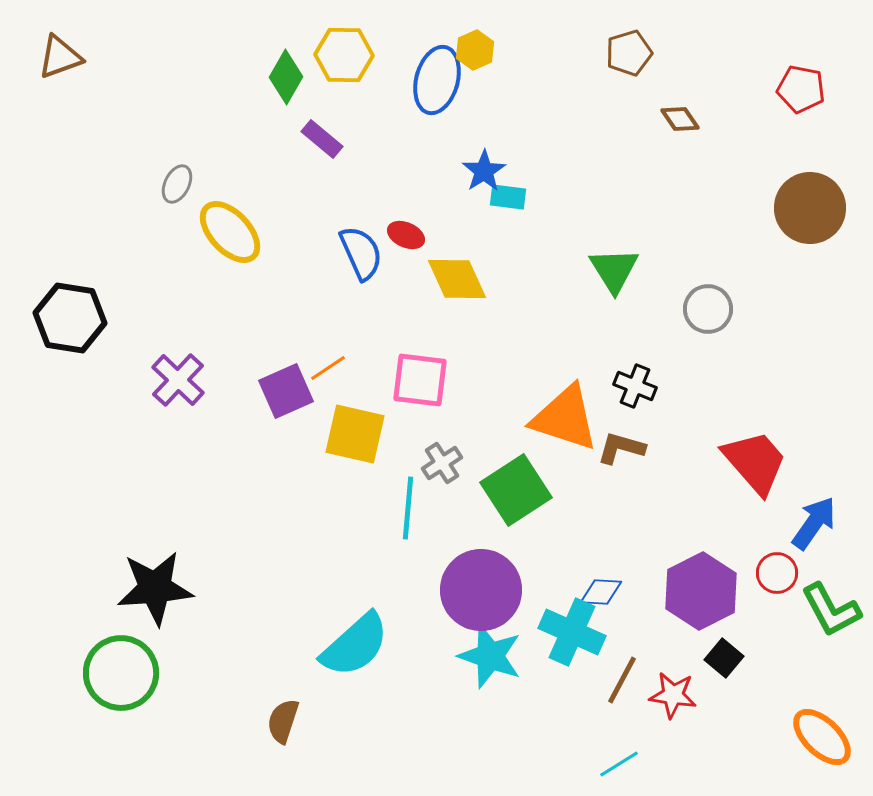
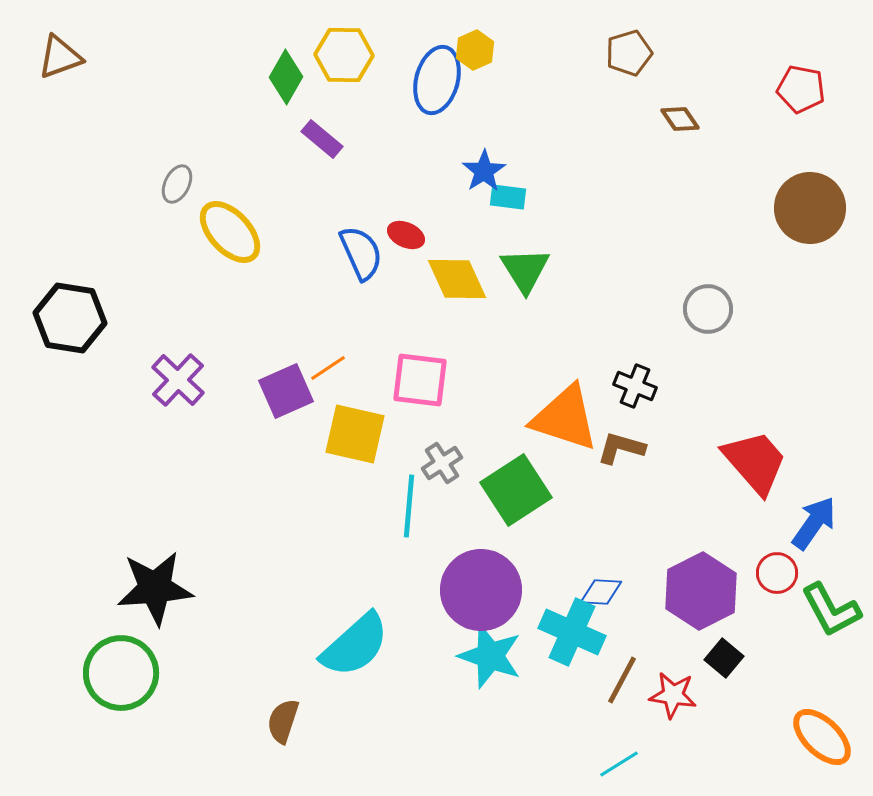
green triangle at (614, 270): moved 89 px left
cyan line at (408, 508): moved 1 px right, 2 px up
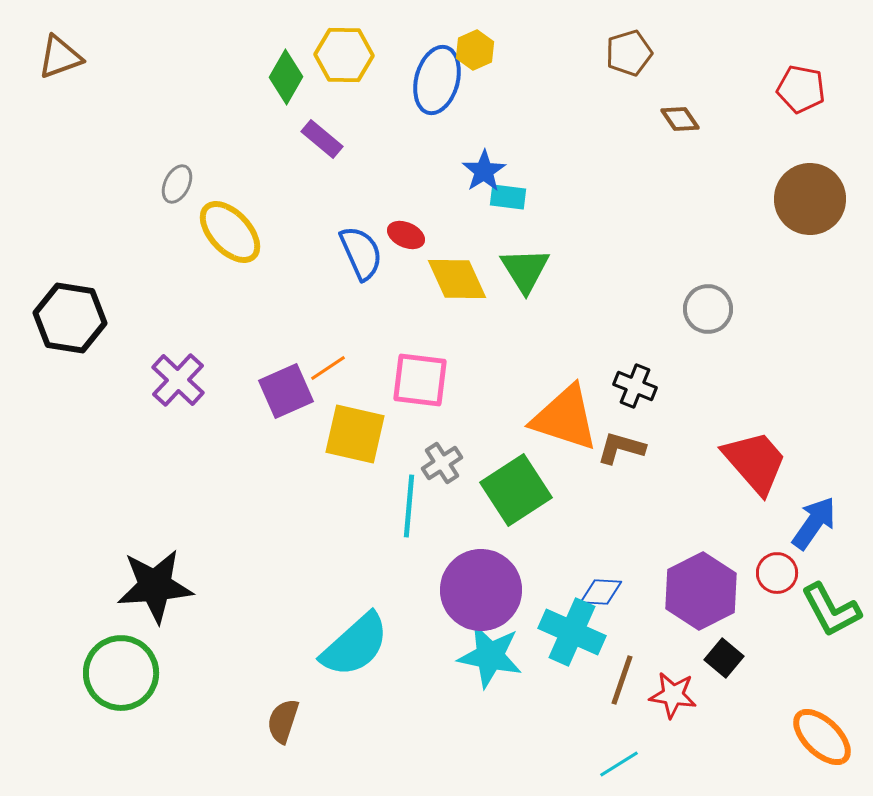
brown circle at (810, 208): moved 9 px up
black star at (155, 588): moved 2 px up
cyan star at (490, 656): rotated 8 degrees counterclockwise
brown line at (622, 680): rotated 9 degrees counterclockwise
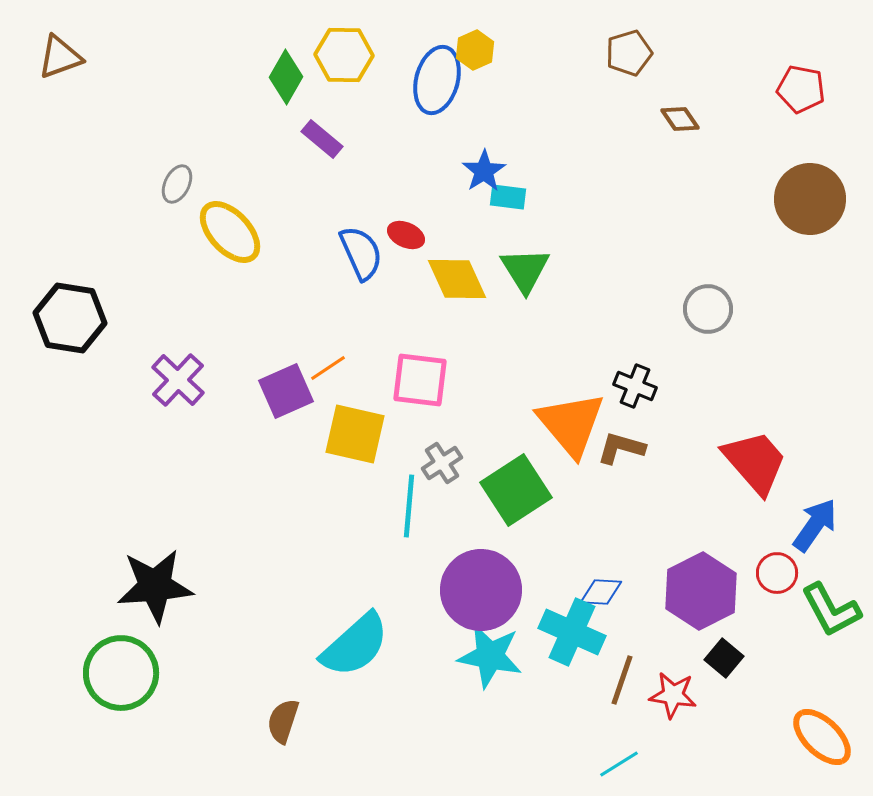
orange triangle at (565, 418): moved 6 px right, 6 px down; rotated 32 degrees clockwise
blue arrow at (814, 523): moved 1 px right, 2 px down
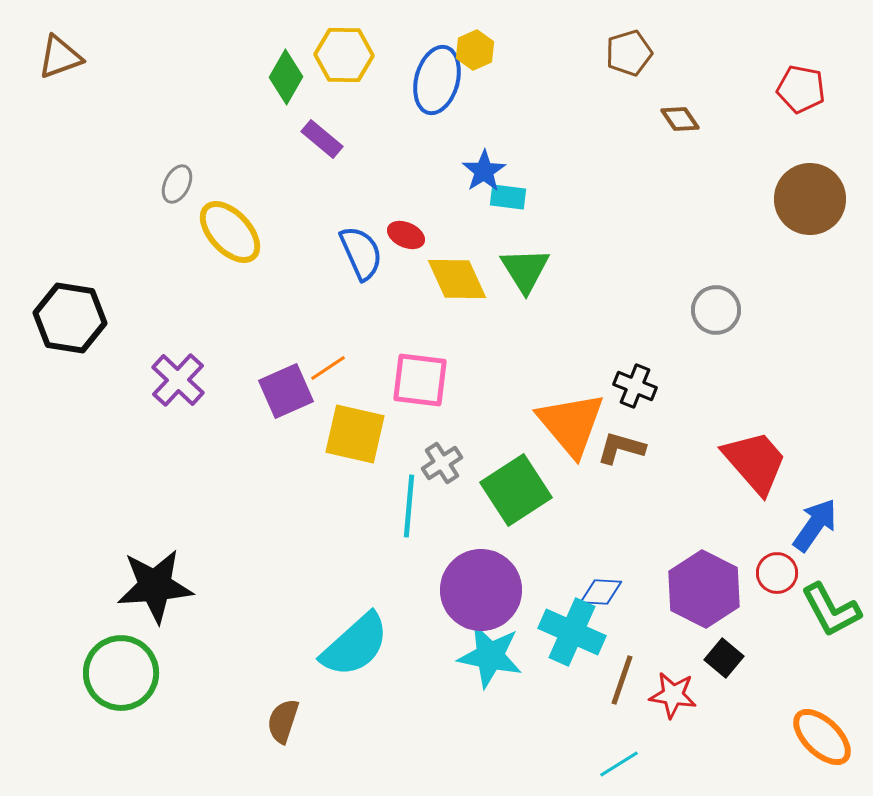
gray circle at (708, 309): moved 8 px right, 1 px down
purple hexagon at (701, 591): moved 3 px right, 2 px up; rotated 6 degrees counterclockwise
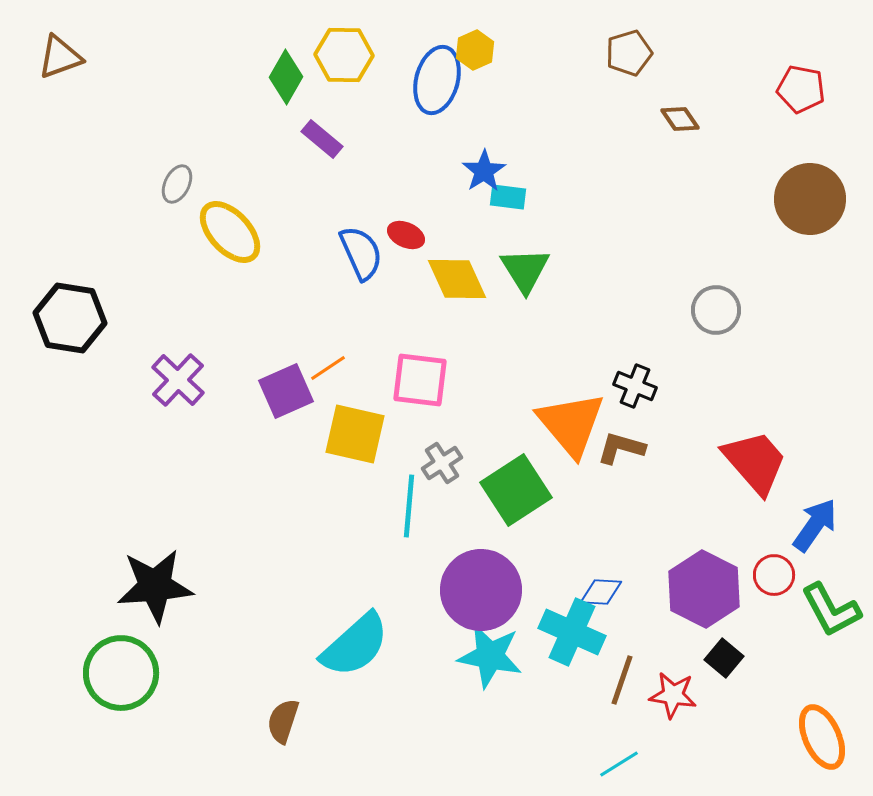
red circle at (777, 573): moved 3 px left, 2 px down
orange ellipse at (822, 737): rotated 22 degrees clockwise
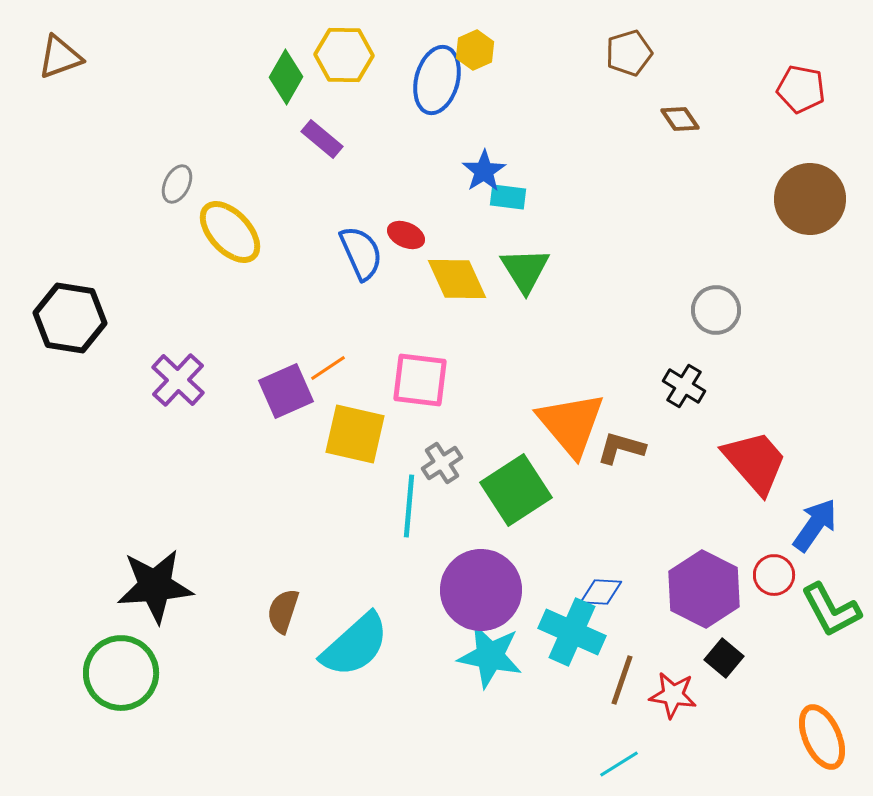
black cross at (635, 386): moved 49 px right; rotated 9 degrees clockwise
brown semicircle at (283, 721): moved 110 px up
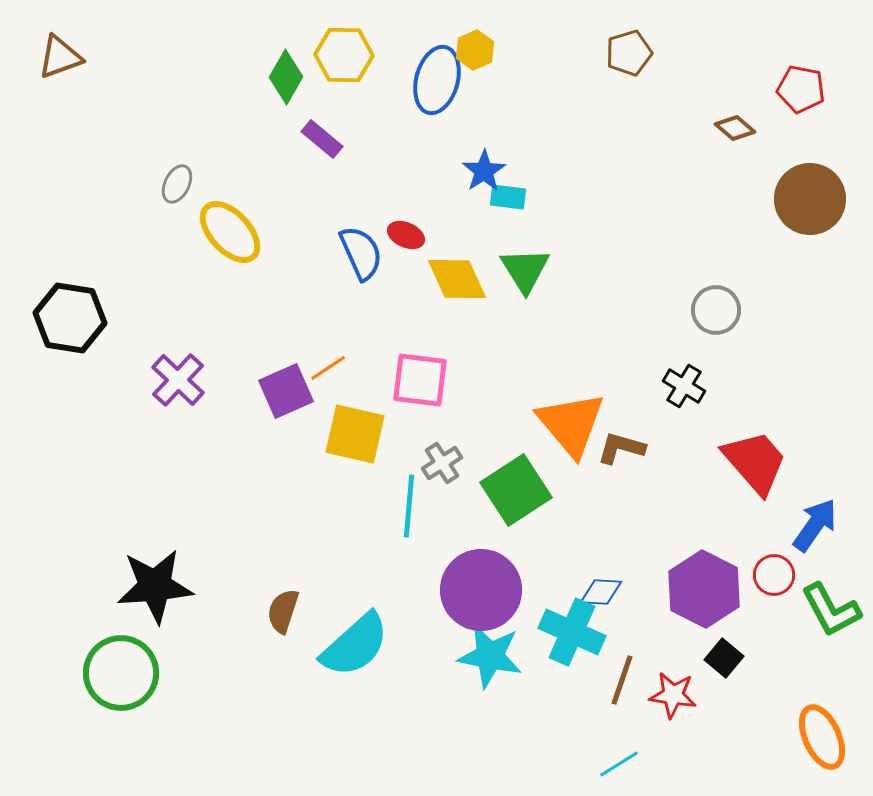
brown diamond at (680, 119): moved 55 px right, 9 px down; rotated 15 degrees counterclockwise
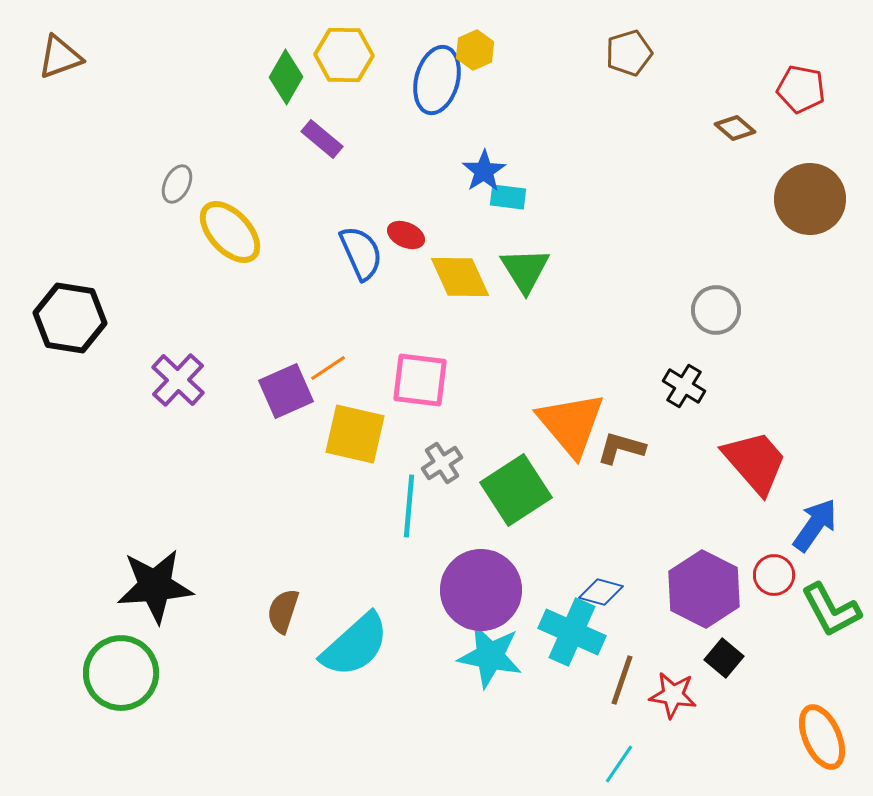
yellow diamond at (457, 279): moved 3 px right, 2 px up
blue diamond at (601, 592): rotated 12 degrees clockwise
cyan line at (619, 764): rotated 24 degrees counterclockwise
